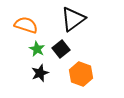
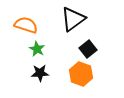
black square: moved 27 px right
black star: rotated 18 degrees clockwise
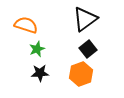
black triangle: moved 12 px right
green star: rotated 21 degrees clockwise
orange hexagon: rotated 20 degrees clockwise
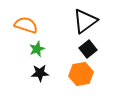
black triangle: moved 2 px down
orange hexagon: rotated 10 degrees clockwise
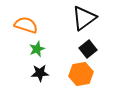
black triangle: moved 1 px left, 3 px up
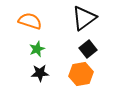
orange semicircle: moved 4 px right, 4 px up
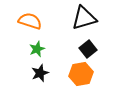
black triangle: rotated 20 degrees clockwise
black star: rotated 18 degrees counterclockwise
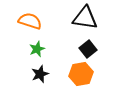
black triangle: moved 1 px right; rotated 24 degrees clockwise
black star: moved 1 px down
